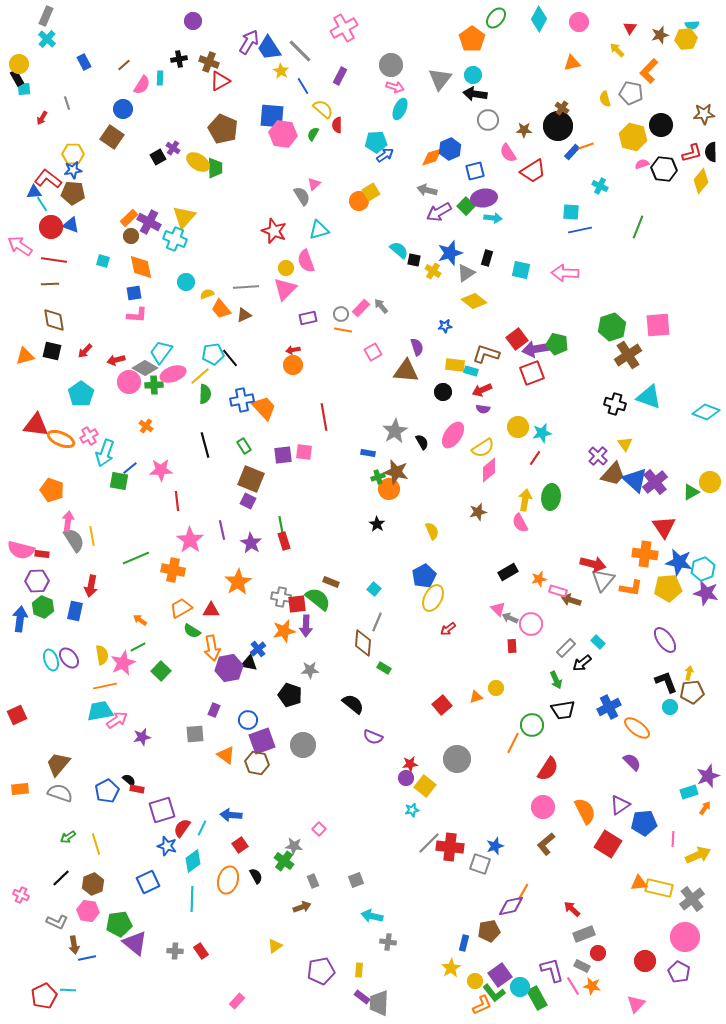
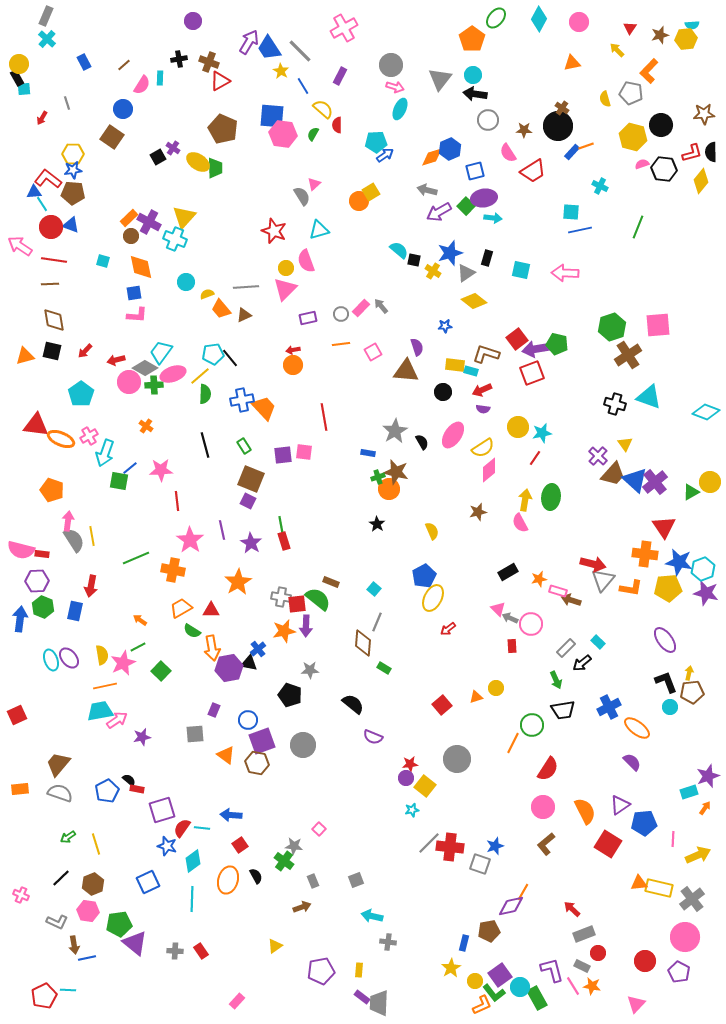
orange line at (343, 330): moved 2 px left, 14 px down; rotated 18 degrees counterclockwise
cyan line at (202, 828): rotated 70 degrees clockwise
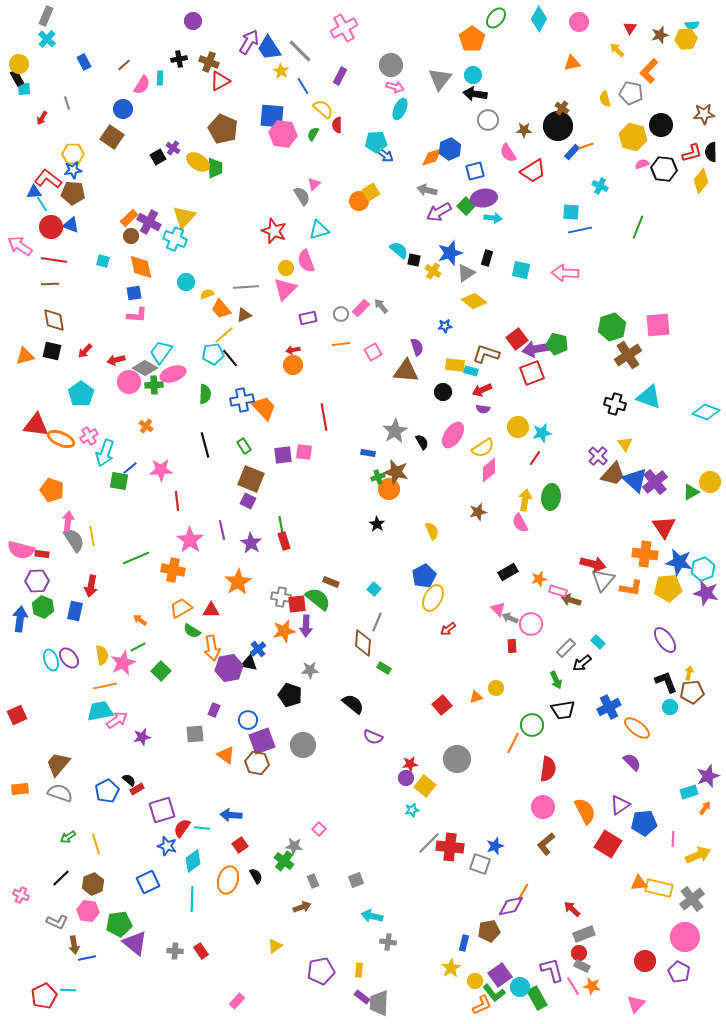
blue arrow at (385, 155): rotated 72 degrees clockwise
yellow line at (200, 376): moved 24 px right, 41 px up
red semicircle at (548, 769): rotated 25 degrees counterclockwise
red rectangle at (137, 789): rotated 40 degrees counterclockwise
red circle at (598, 953): moved 19 px left
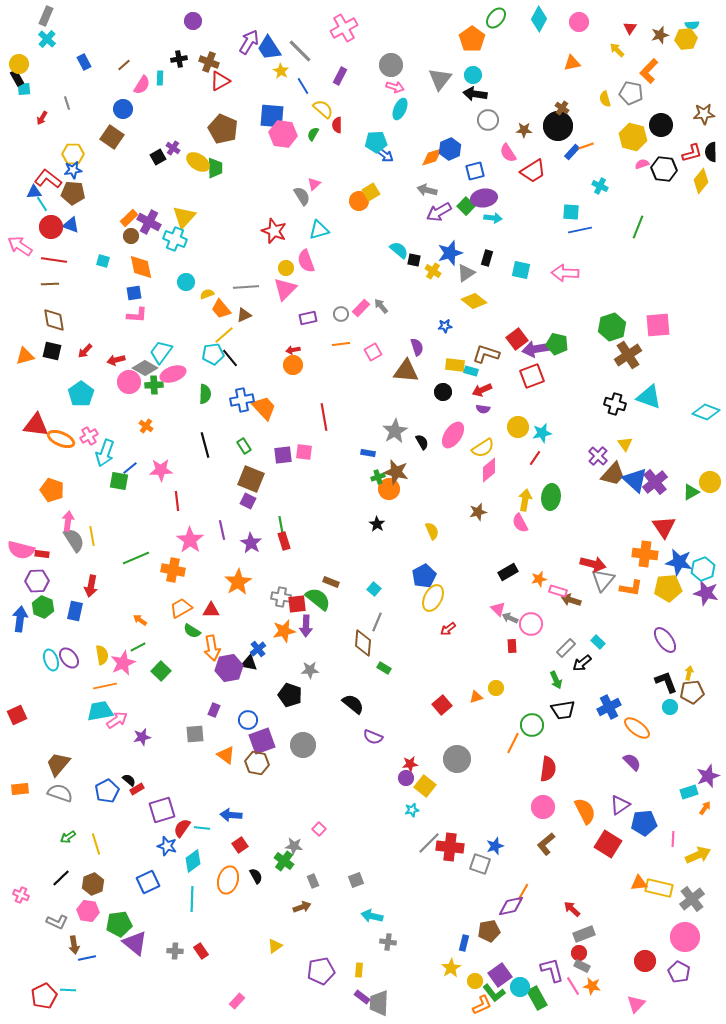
red square at (532, 373): moved 3 px down
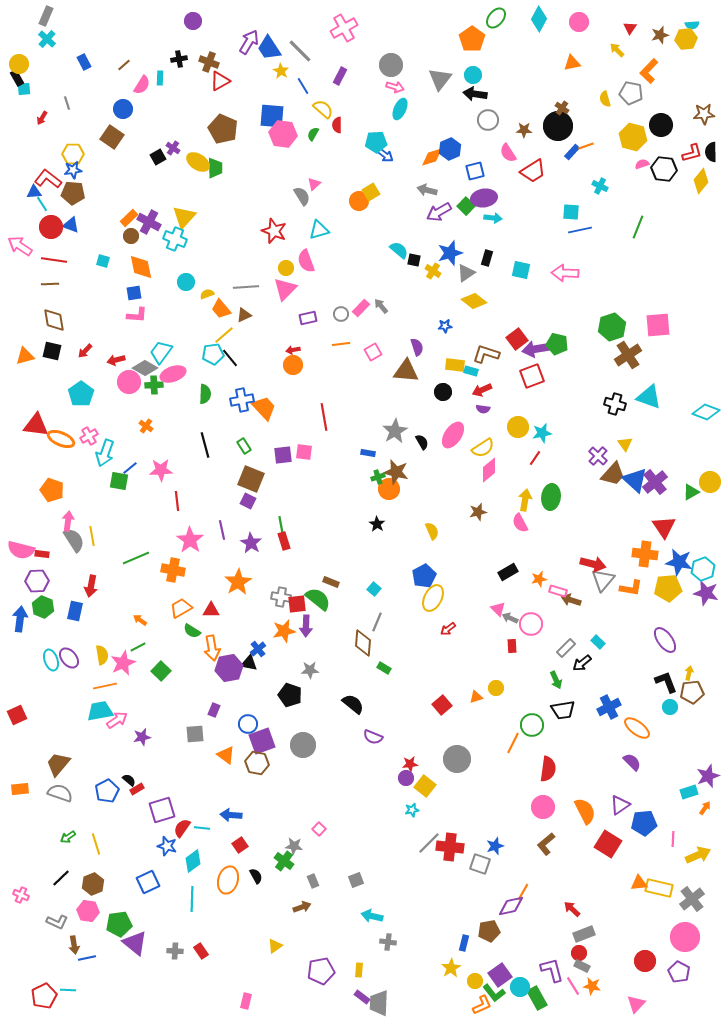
blue circle at (248, 720): moved 4 px down
pink rectangle at (237, 1001): moved 9 px right; rotated 28 degrees counterclockwise
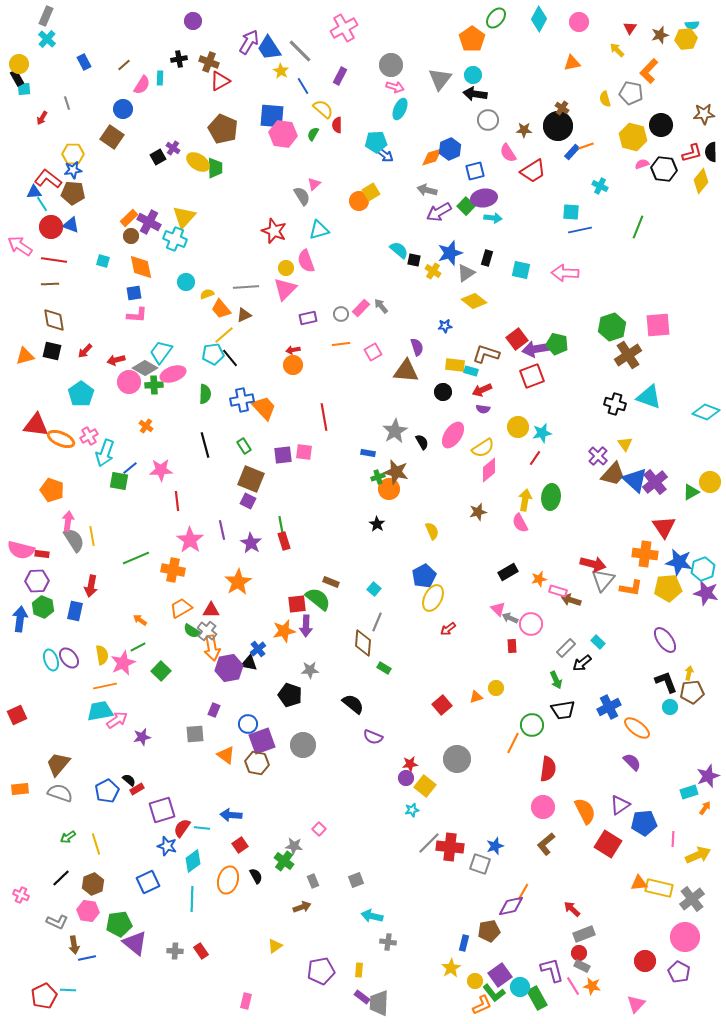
gray cross at (281, 597): moved 74 px left, 34 px down; rotated 30 degrees clockwise
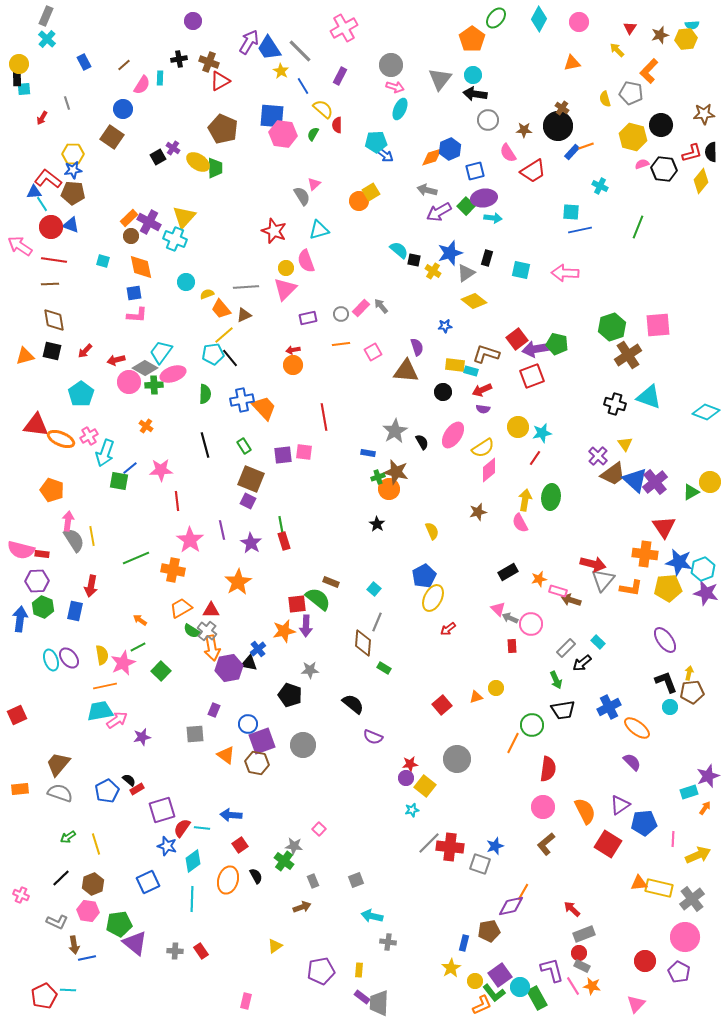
black rectangle at (17, 78): rotated 28 degrees clockwise
brown trapezoid at (613, 474): rotated 12 degrees clockwise
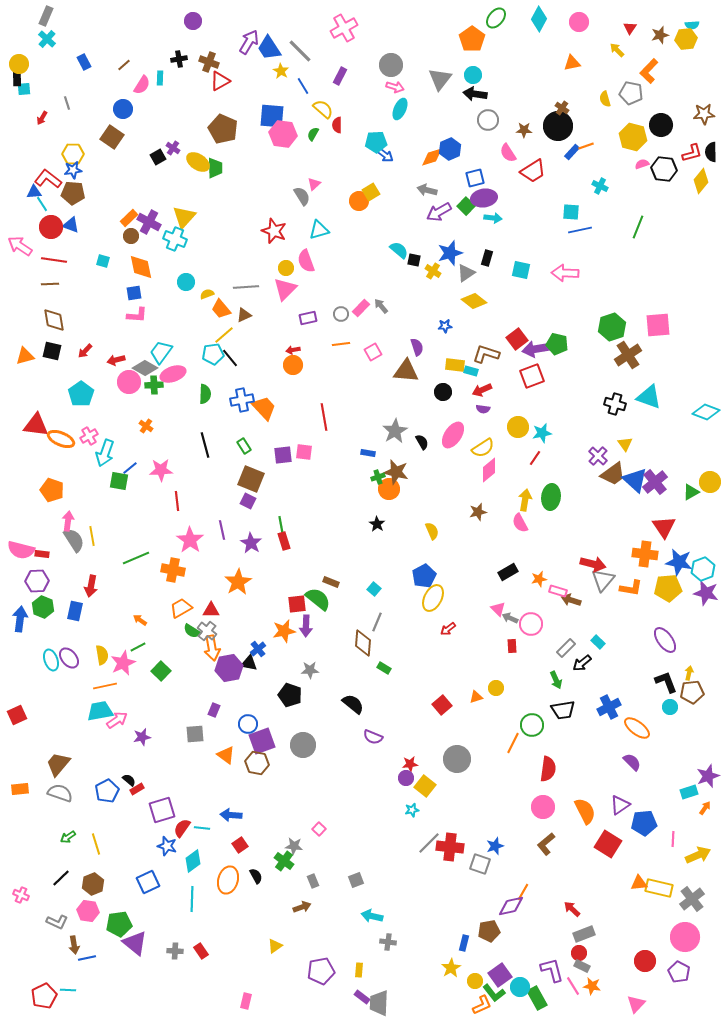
blue square at (475, 171): moved 7 px down
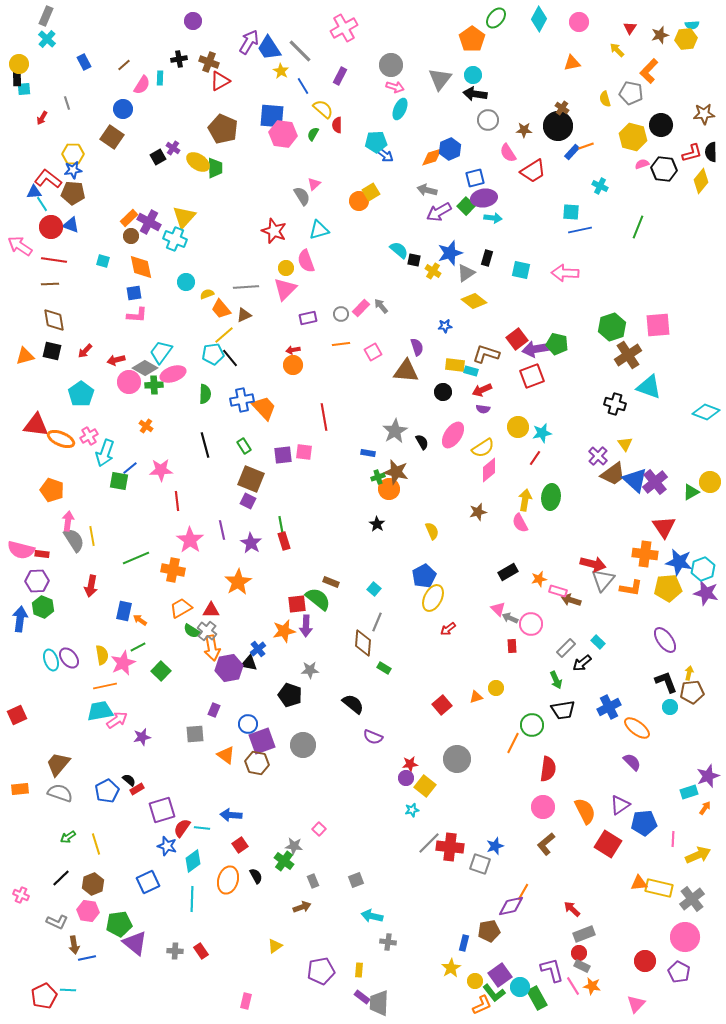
cyan triangle at (649, 397): moved 10 px up
blue rectangle at (75, 611): moved 49 px right
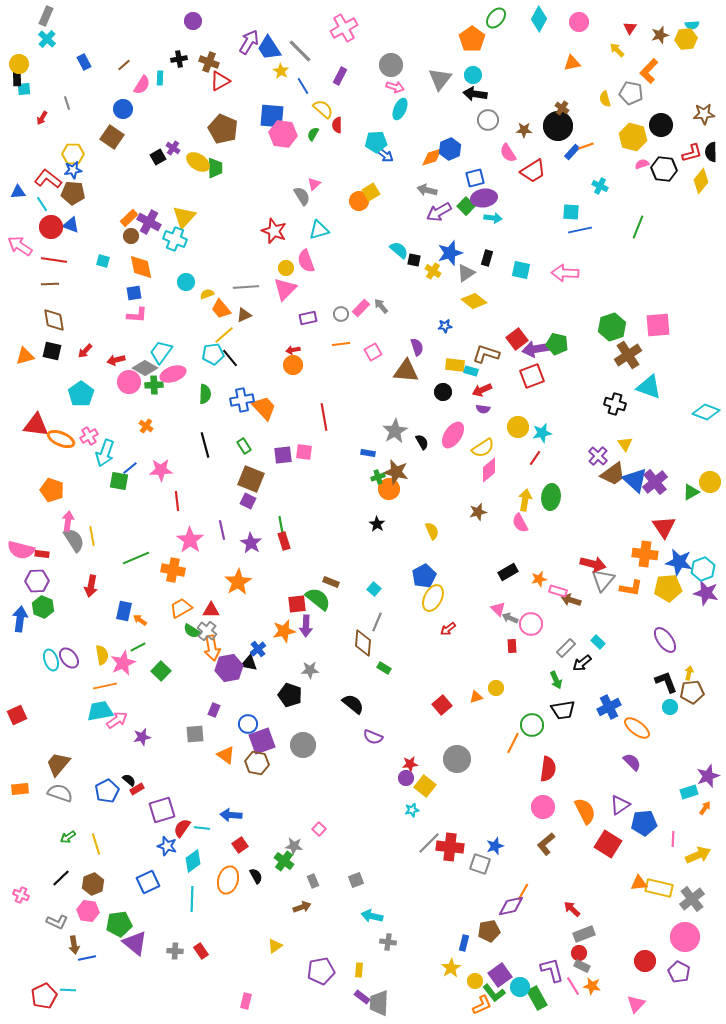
blue triangle at (34, 192): moved 16 px left
